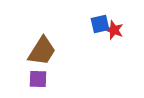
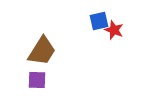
blue square: moved 1 px left, 3 px up
purple square: moved 1 px left, 1 px down
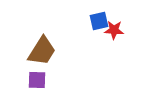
red star: rotated 18 degrees counterclockwise
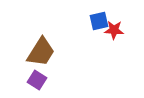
brown trapezoid: moved 1 px left, 1 px down
purple square: rotated 30 degrees clockwise
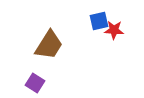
brown trapezoid: moved 8 px right, 7 px up
purple square: moved 2 px left, 3 px down
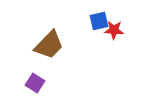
brown trapezoid: rotated 12 degrees clockwise
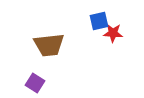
red star: moved 1 px left, 3 px down
brown trapezoid: rotated 40 degrees clockwise
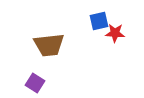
red star: moved 2 px right
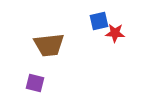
purple square: rotated 18 degrees counterclockwise
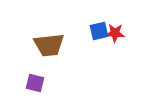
blue square: moved 10 px down
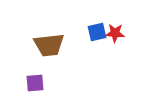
blue square: moved 2 px left, 1 px down
purple square: rotated 18 degrees counterclockwise
